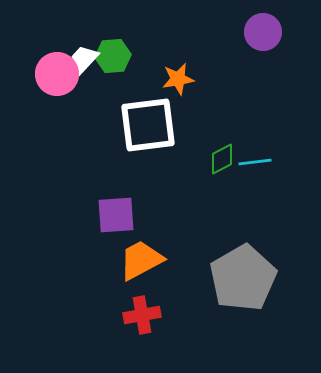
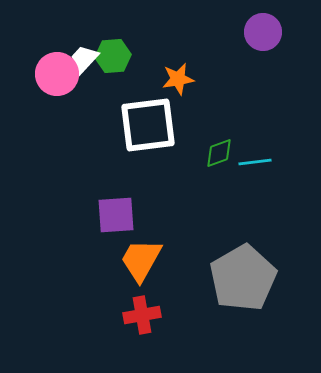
green diamond: moved 3 px left, 6 px up; rotated 8 degrees clockwise
orange trapezoid: rotated 33 degrees counterclockwise
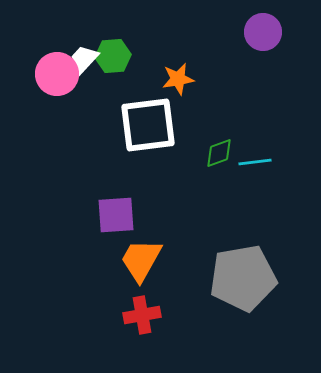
gray pentagon: rotated 20 degrees clockwise
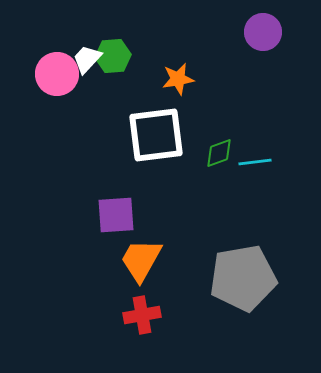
white trapezoid: moved 3 px right
white square: moved 8 px right, 10 px down
